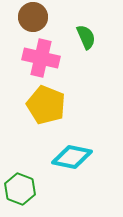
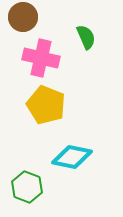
brown circle: moved 10 px left
green hexagon: moved 7 px right, 2 px up
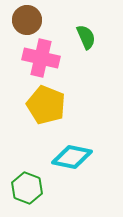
brown circle: moved 4 px right, 3 px down
green hexagon: moved 1 px down
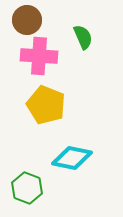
green semicircle: moved 3 px left
pink cross: moved 2 px left, 2 px up; rotated 9 degrees counterclockwise
cyan diamond: moved 1 px down
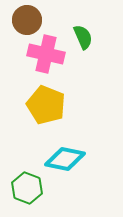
pink cross: moved 7 px right, 2 px up; rotated 9 degrees clockwise
cyan diamond: moved 7 px left, 1 px down
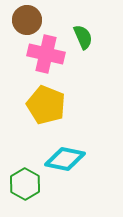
green hexagon: moved 2 px left, 4 px up; rotated 8 degrees clockwise
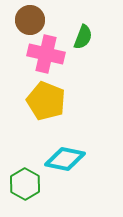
brown circle: moved 3 px right
green semicircle: rotated 45 degrees clockwise
yellow pentagon: moved 4 px up
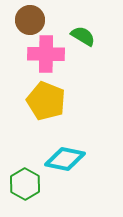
green semicircle: moved 1 px up; rotated 80 degrees counterclockwise
pink cross: rotated 12 degrees counterclockwise
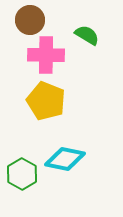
green semicircle: moved 4 px right, 1 px up
pink cross: moved 1 px down
green hexagon: moved 3 px left, 10 px up
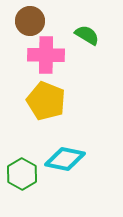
brown circle: moved 1 px down
